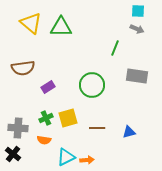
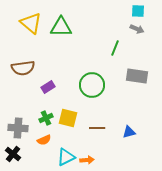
yellow square: rotated 30 degrees clockwise
orange semicircle: rotated 32 degrees counterclockwise
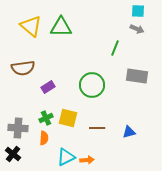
yellow triangle: moved 3 px down
orange semicircle: moved 2 px up; rotated 64 degrees counterclockwise
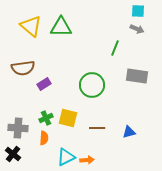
purple rectangle: moved 4 px left, 3 px up
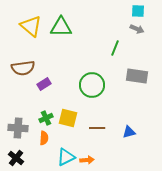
black cross: moved 3 px right, 4 px down
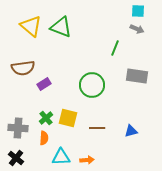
green triangle: rotated 20 degrees clockwise
green cross: rotated 16 degrees counterclockwise
blue triangle: moved 2 px right, 1 px up
cyan triangle: moved 5 px left; rotated 24 degrees clockwise
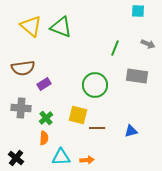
gray arrow: moved 11 px right, 15 px down
green circle: moved 3 px right
yellow square: moved 10 px right, 3 px up
gray cross: moved 3 px right, 20 px up
